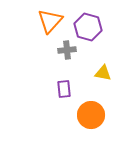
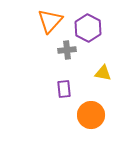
purple hexagon: moved 1 px down; rotated 12 degrees clockwise
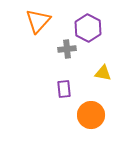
orange triangle: moved 12 px left
gray cross: moved 1 px up
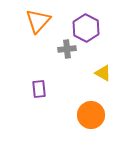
purple hexagon: moved 2 px left
yellow triangle: rotated 18 degrees clockwise
purple rectangle: moved 25 px left
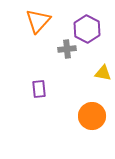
purple hexagon: moved 1 px right, 1 px down
yellow triangle: rotated 18 degrees counterclockwise
orange circle: moved 1 px right, 1 px down
